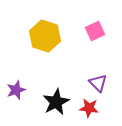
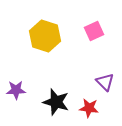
pink square: moved 1 px left
purple triangle: moved 7 px right, 1 px up
purple star: rotated 18 degrees clockwise
black star: rotated 28 degrees counterclockwise
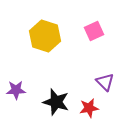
red star: rotated 18 degrees counterclockwise
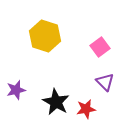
pink square: moved 6 px right, 16 px down; rotated 12 degrees counterclockwise
purple star: rotated 12 degrees counterclockwise
black star: rotated 12 degrees clockwise
red star: moved 3 px left, 1 px down
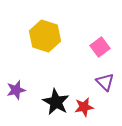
red star: moved 2 px left, 2 px up
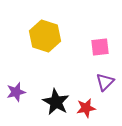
pink square: rotated 30 degrees clockwise
purple triangle: rotated 30 degrees clockwise
purple star: moved 2 px down
red star: moved 2 px right, 1 px down
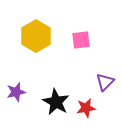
yellow hexagon: moved 9 px left; rotated 12 degrees clockwise
pink square: moved 19 px left, 7 px up
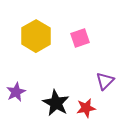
pink square: moved 1 px left, 2 px up; rotated 12 degrees counterclockwise
purple triangle: moved 1 px up
purple star: rotated 12 degrees counterclockwise
black star: moved 1 px down
